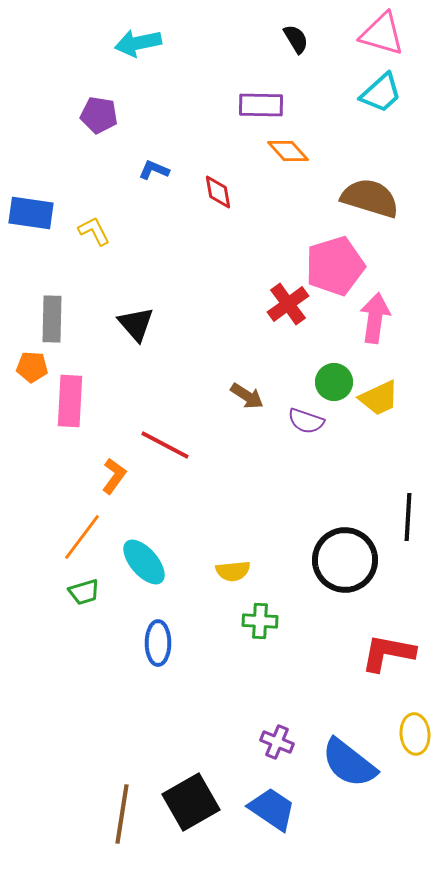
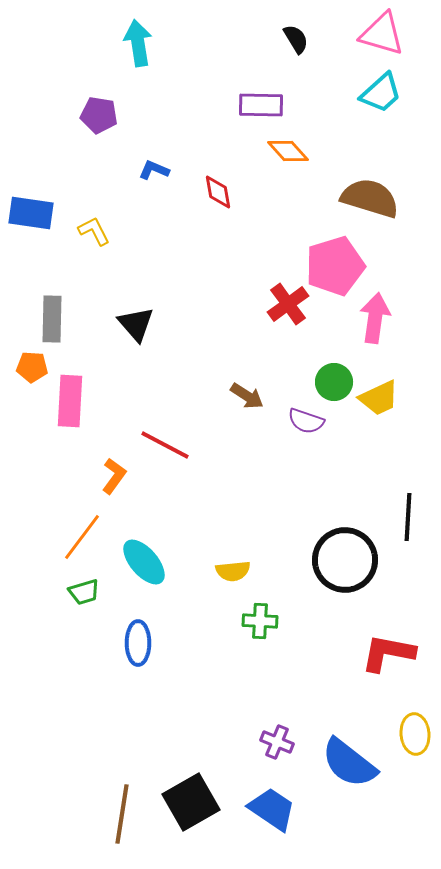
cyan arrow: rotated 93 degrees clockwise
blue ellipse: moved 20 px left
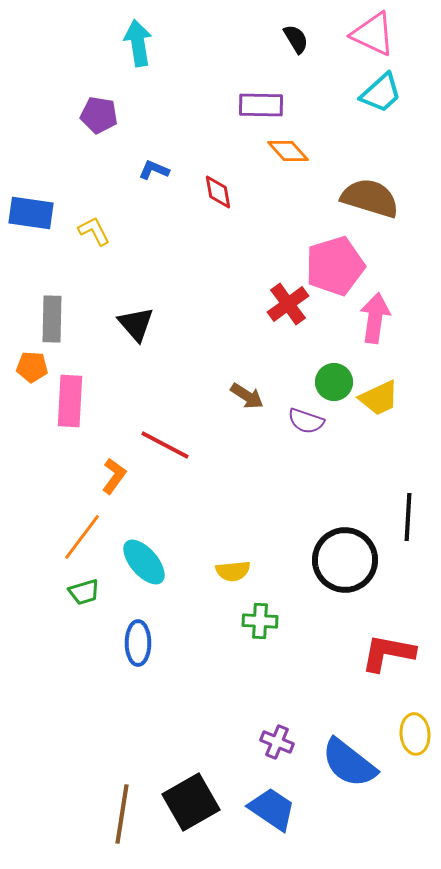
pink triangle: moved 9 px left; rotated 9 degrees clockwise
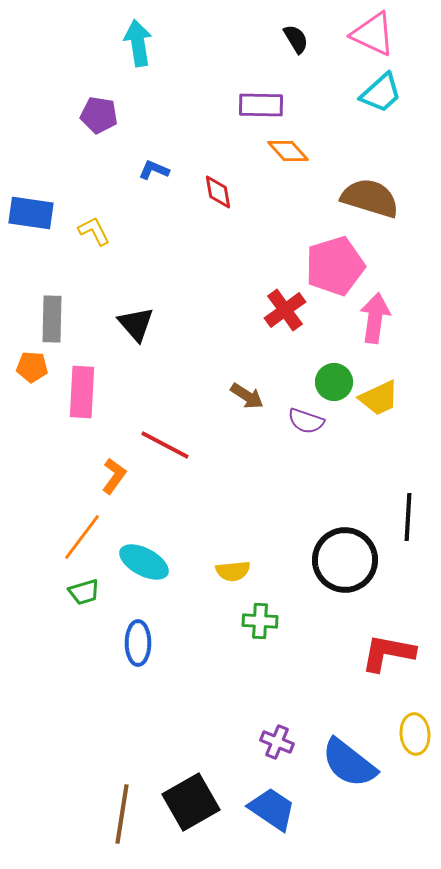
red cross: moved 3 px left, 6 px down
pink rectangle: moved 12 px right, 9 px up
cyan ellipse: rotated 21 degrees counterclockwise
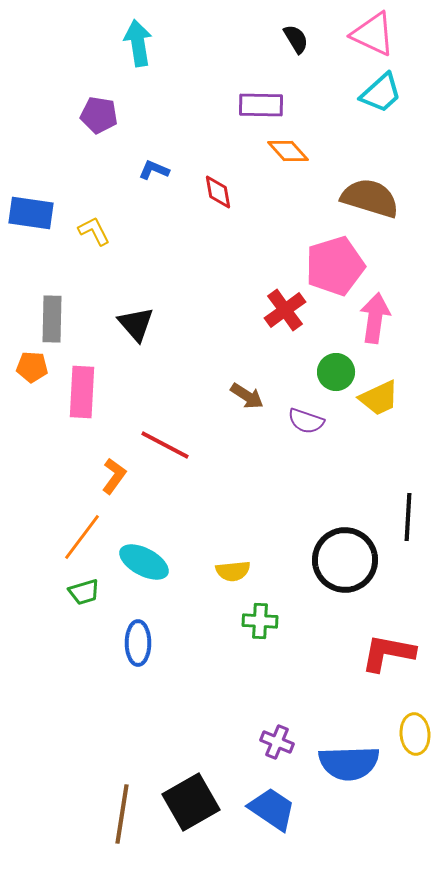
green circle: moved 2 px right, 10 px up
blue semicircle: rotated 40 degrees counterclockwise
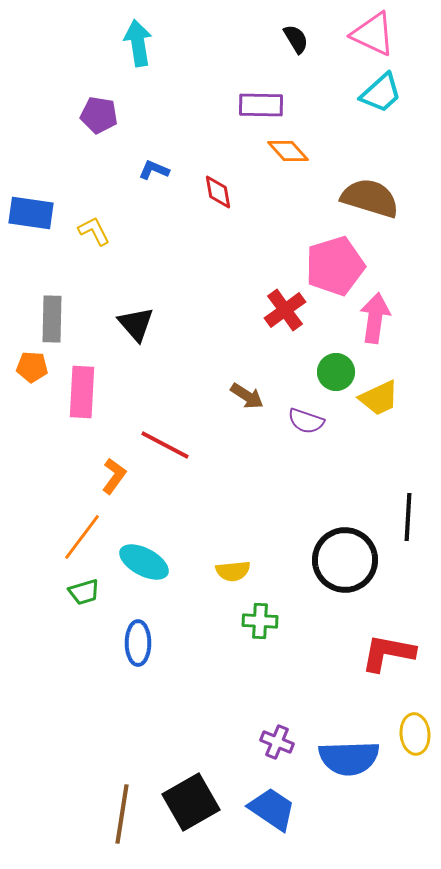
blue semicircle: moved 5 px up
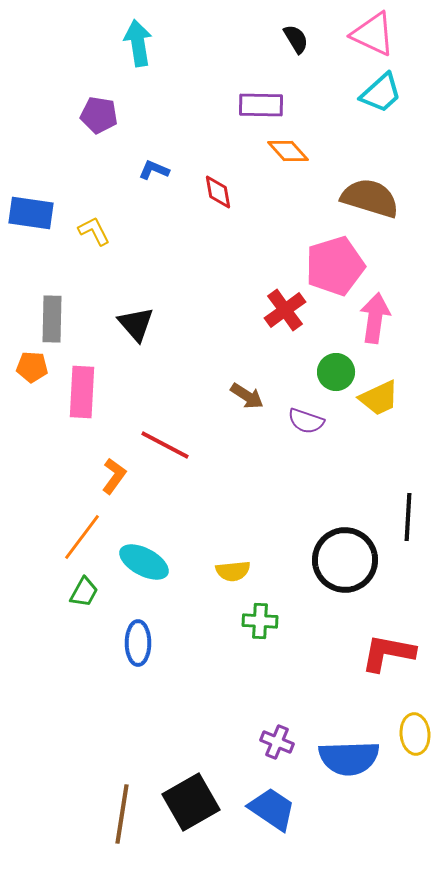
green trapezoid: rotated 44 degrees counterclockwise
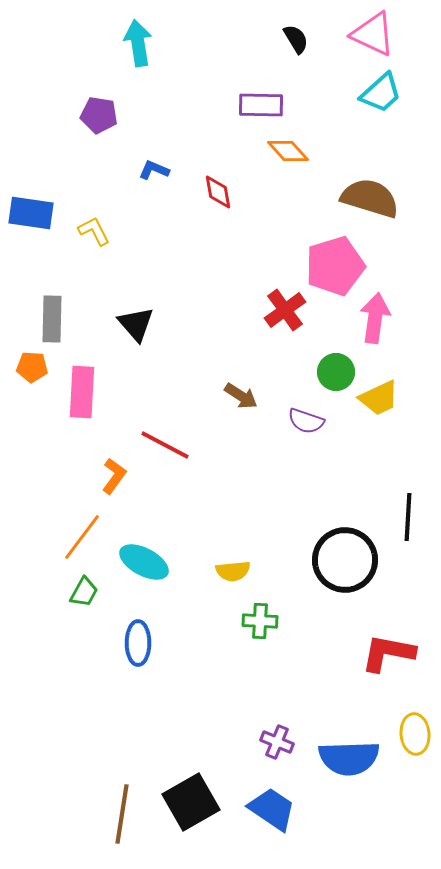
brown arrow: moved 6 px left
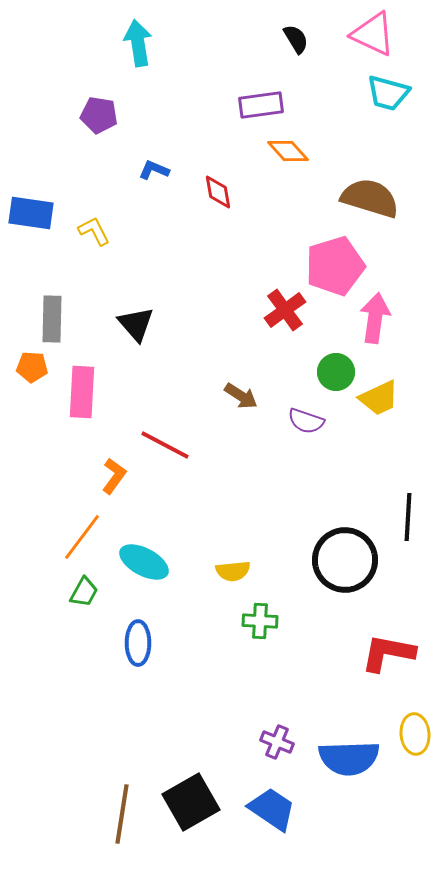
cyan trapezoid: moved 7 px right; rotated 57 degrees clockwise
purple rectangle: rotated 9 degrees counterclockwise
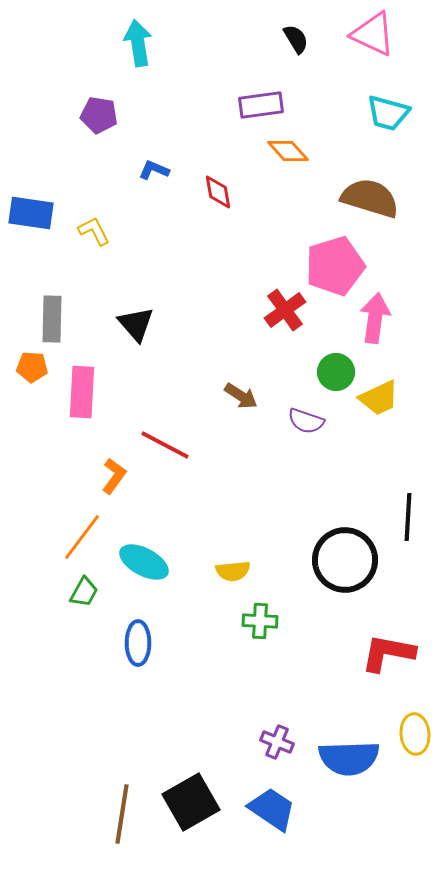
cyan trapezoid: moved 20 px down
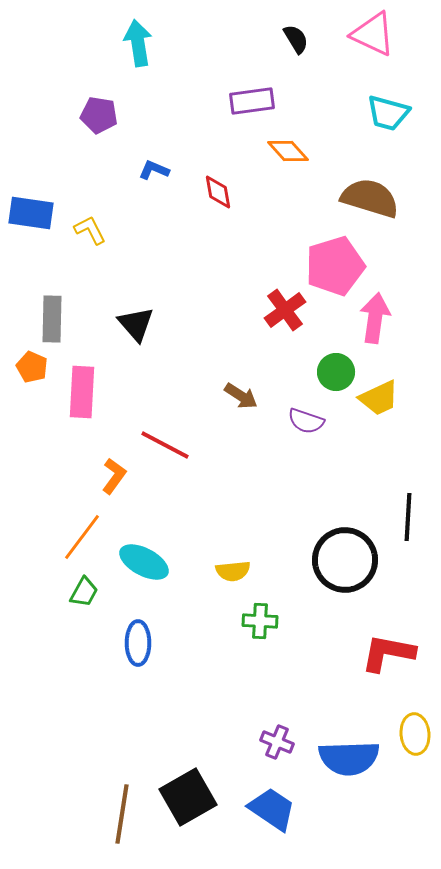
purple rectangle: moved 9 px left, 4 px up
yellow L-shape: moved 4 px left, 1 px up
orange pentagon: rotated 20 degrees clockwise
black square: moved 3 px left, 5 px up
